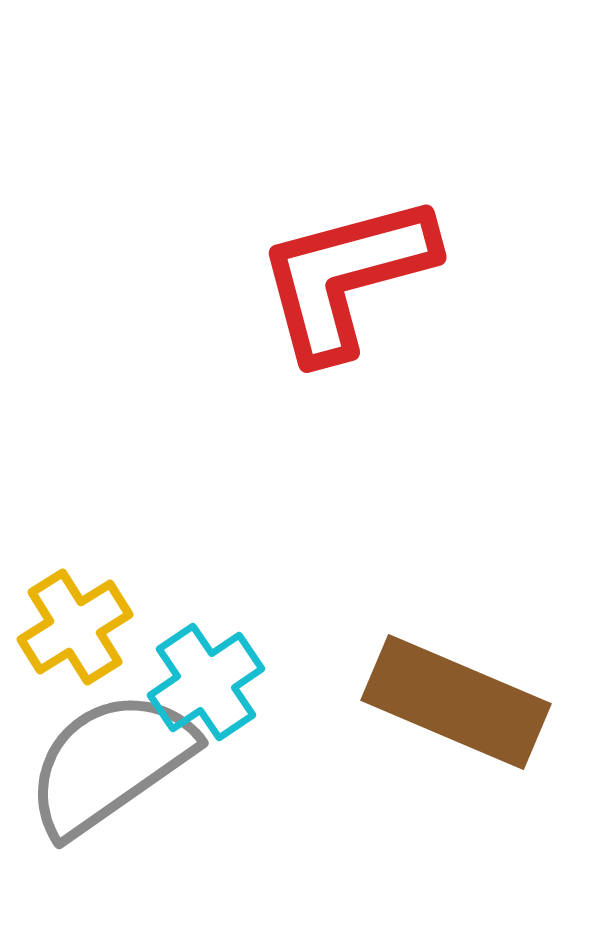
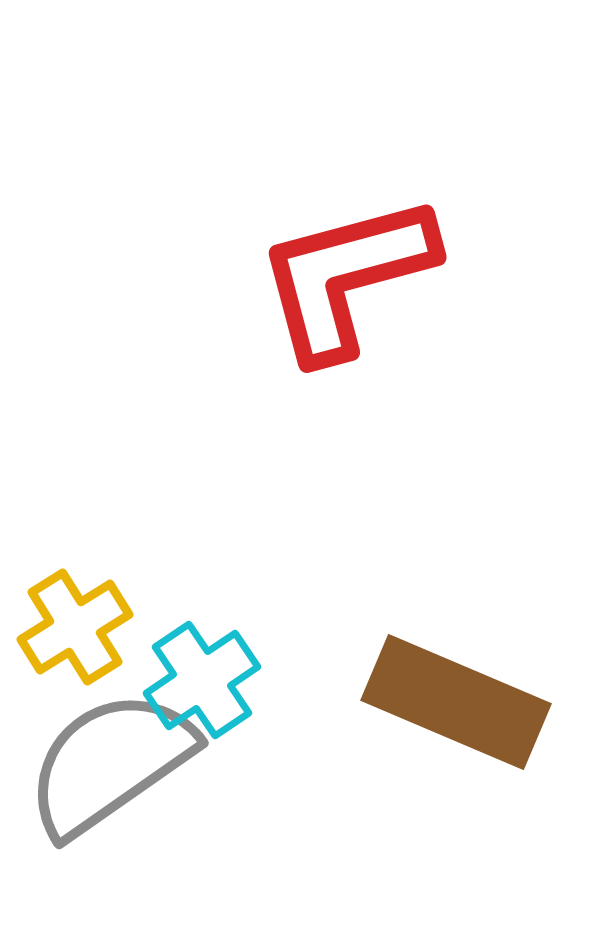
cyan cross: moved 4 px left, 2 px up
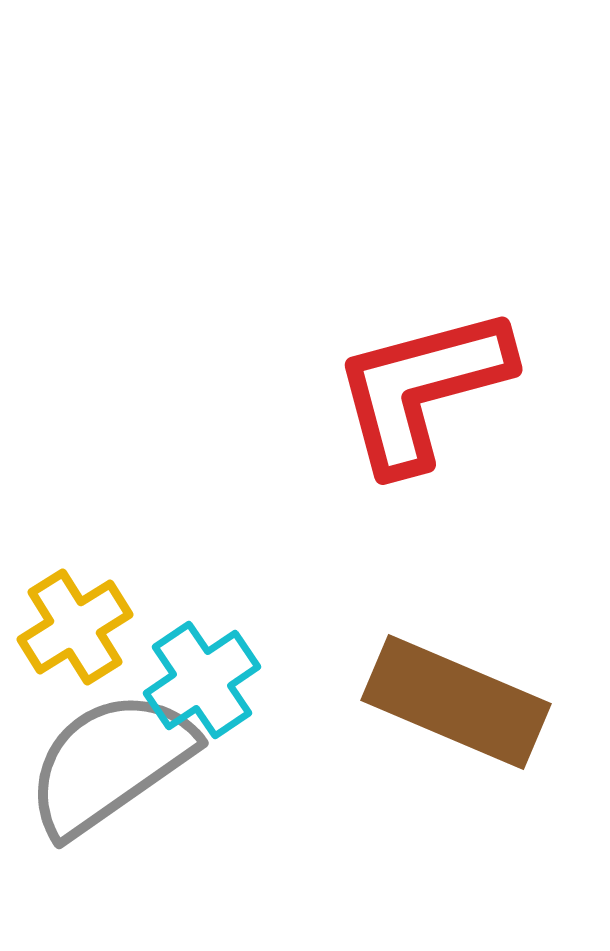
red L-shape: moved 76 px right, 112 px down
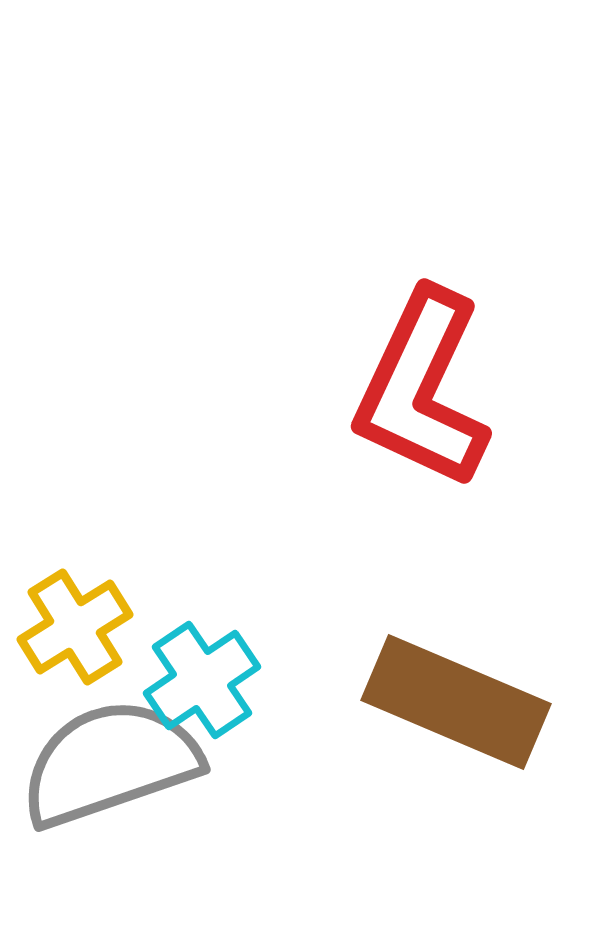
red L-shape: rotated 50 degrees counterclockwise
gray semicircle: rotated 16 degrees clockwise
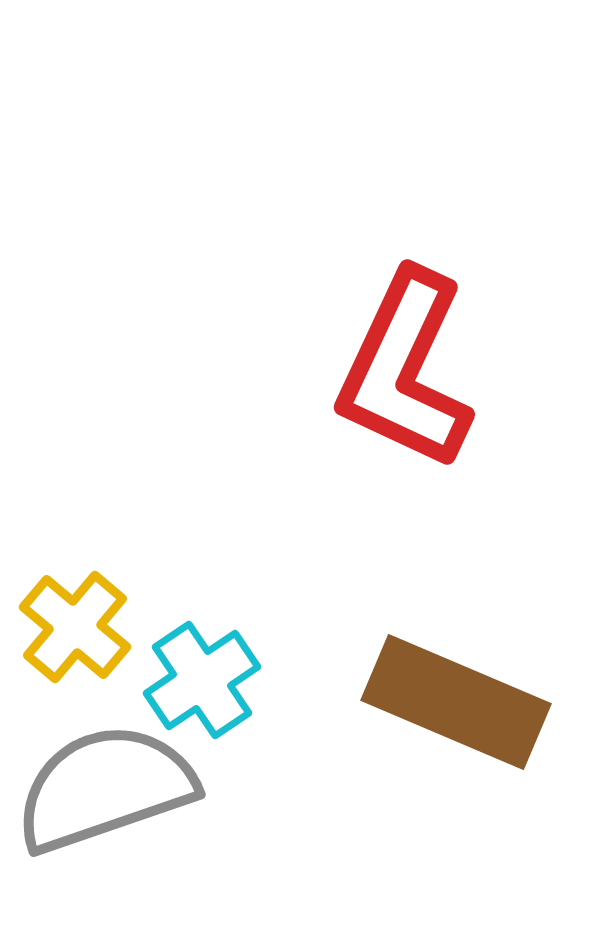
red L-shape: moved 17 px left, 19 px up
yellow cross: rotated 18 degrees counterclockwise
gray semicircle: moved 5 px left, 25 px down
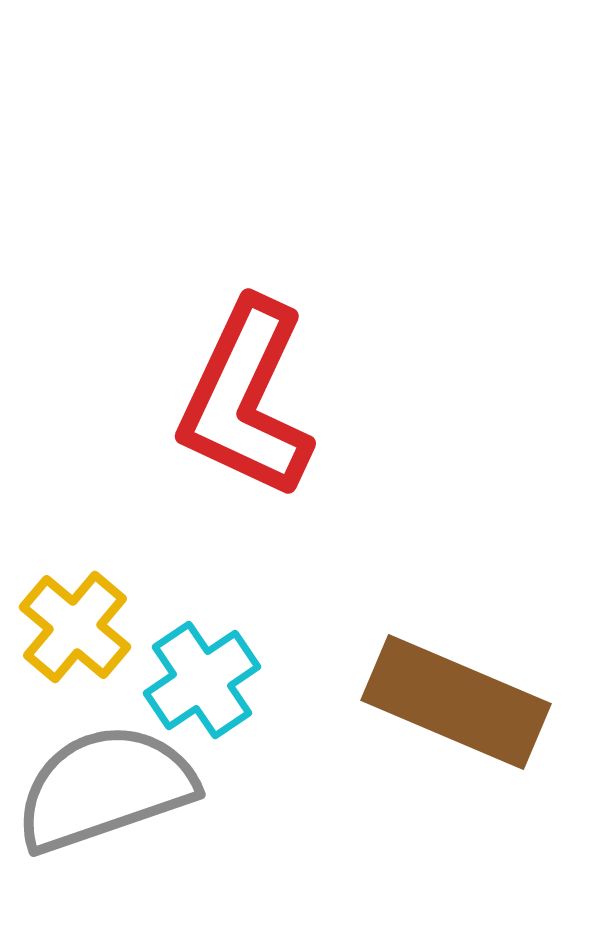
red L-shape: moved 159 px left, 29 px down
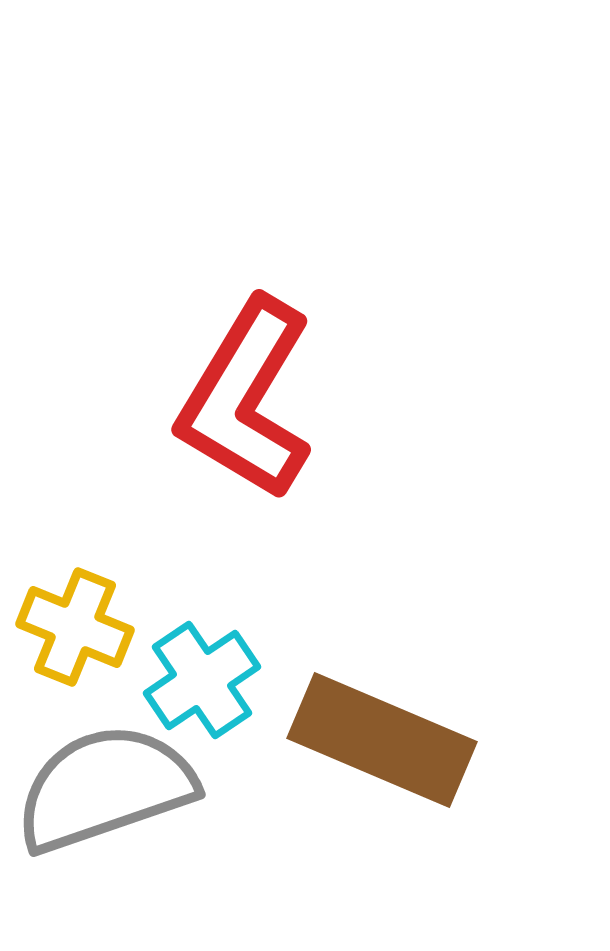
red L-shape: rotated 6 degrees clockwise
yellow cross: rotated 18 degrees counterclockwise
brown rectangle: moved 74 px left, 38 px down
